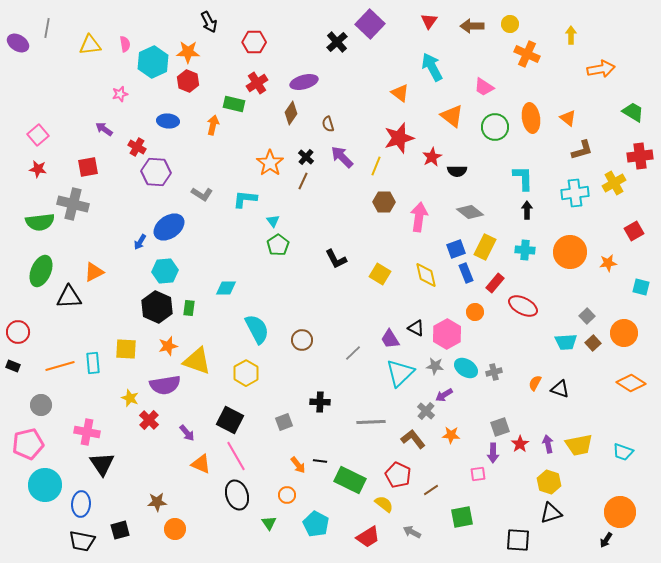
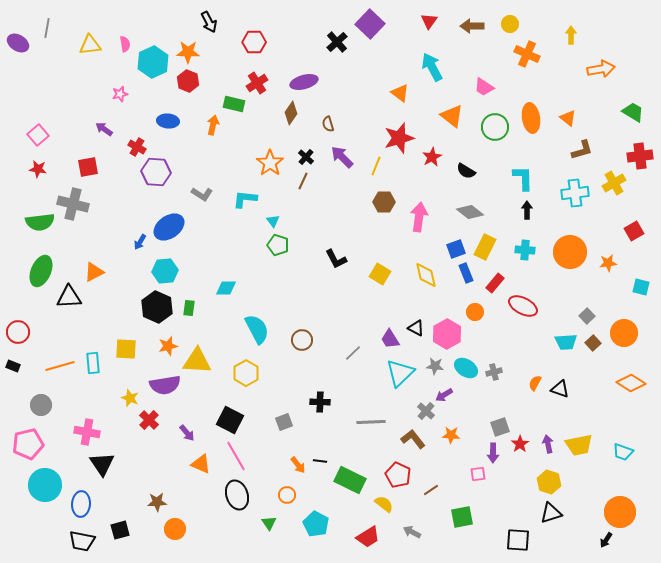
black semicircle at (457, 171): moved 9 px right; rotated 30 degrees clockwise
green pentagon at (278, 245): rotated 20 degrees counterclockwise
yellow triangle at (197, 361): rotated 16 degrees counterclockwise
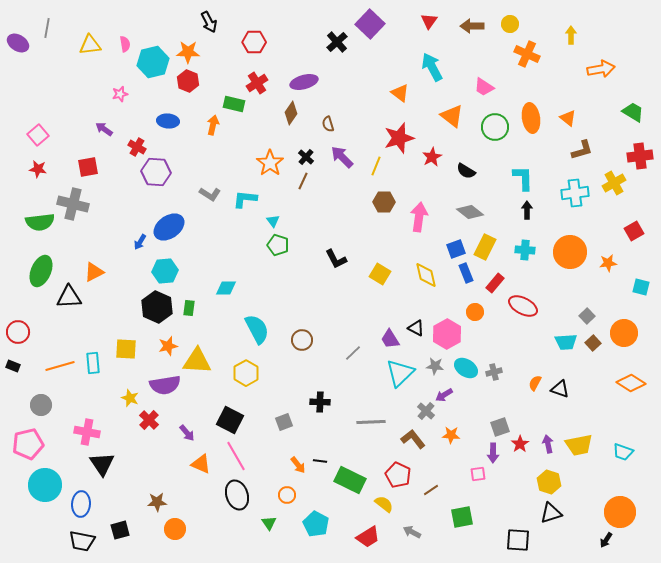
cyan hexagon at (153, 62): rotated 12 degrees clockwise
gray L-shape at (202, 194): moved 8 px right
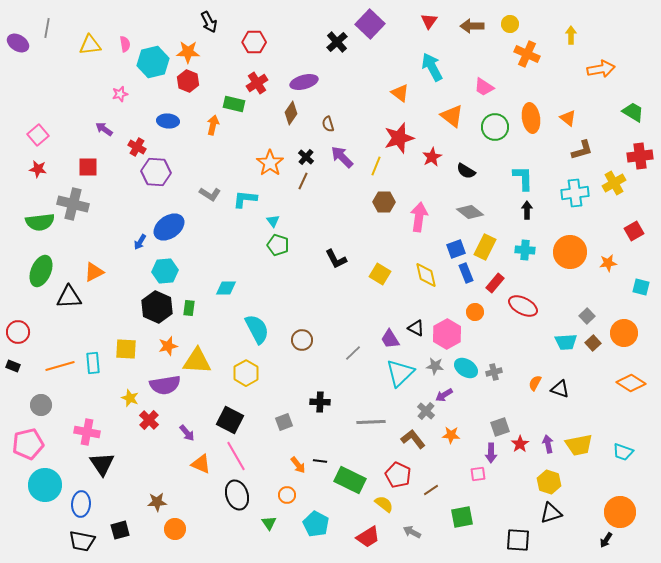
red square at (88, 167): rotated 10 degrees clockwise
purple arrow at (493, 453): moved 2 px left
